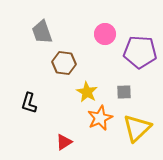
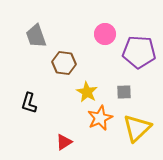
gray trapezoid: moved 6 px left, 4 px down
purple pentagon: moved 1 px left
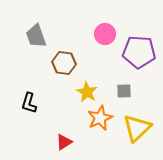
gray square: moved 1 px up
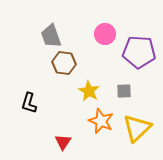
gray trapezoid: moved 15 px right
yellow star: moved 2 px right, 1 px up
orange star: moved 1 px right, 3 px down; rotated 25 degrees counterclockwise
red triangle: moved 1 px left; rotated 24 degrees counterclockwise
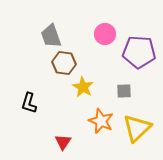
yellow star: moved 6 px left, 4 px up
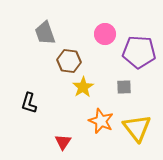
gray trapezoid: moved 6 px left, 3 px up
brown hexagon: moved 5 px right, 2 px up
yellow star: rotated 10 degrees clockwise
gray square: moved 4 px up
yellow triangle: rotated 24 degrees counterclockwise
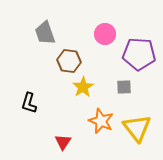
purple pentagon: moved 2 px down
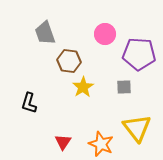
orange star: moved 23 px down
